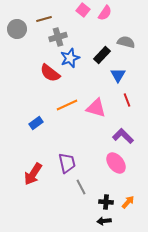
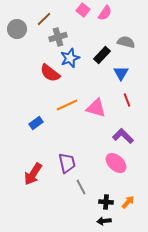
brown line: rotated 28 degrees counterclockwise
blue triangle: moved 3 px right, 2 px up
pink ellipse: rotated 10 degrees counterclockwise
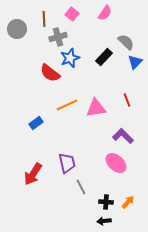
pink square: moved 11 px left, 4 px down
brown line: rotated 49 degrees counterclockwise
gray semicircle: rotated 30 degrees clockwise
black rectangle: moved 2 px right, 2 px down
blue triangle: moved 14 px right, 11 px up; rotated 14 degrees clockwise
pink triangle: rotated 25 degrees counterclockwise
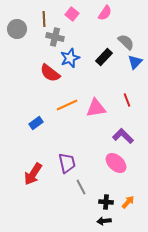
gray cross: moved 3 px left; rotated 30 degrees clockwise
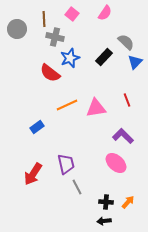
blue rectangle: moved 1 px right, 4 px down
purple trapezoid: moved 1 px left, 1 px down
gray line: moved 4 px left
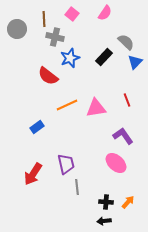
red semicircle: moved 2 px left, 3 px down
purple L-shape: rotated 10 degrees clockwise
gray line: rotated 21 degrees clockwise
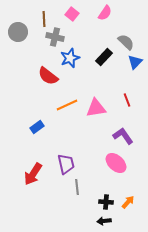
gray circle: moved 1 px right, 3 px down
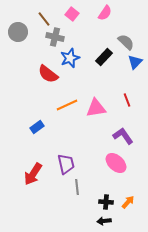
brown line: rotated 35 degrees counterclockwise
red semicircle: moved 2 px up
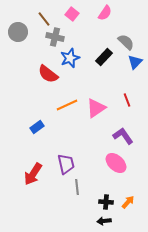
pink triangle: rotated 25 degrees counterclockwise
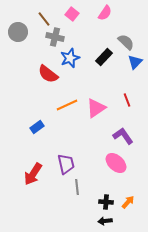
black arrow: moved 1 px right
